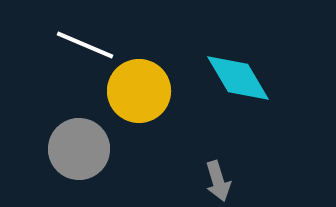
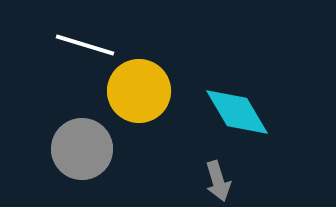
white line: rotated 6 degrees counterclockwise
cyan diamond: moved 1 px left, 34 px down
gray circle: moved 3 px right
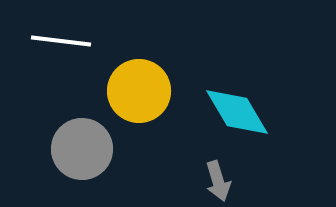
white line: moved 24 px left, 4 px up; rotated 10 degrees counterclockwise
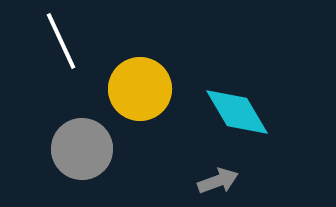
white line: rotated 58 degrees clockwise
yellow circle: moved 1 px right, 2 px up
gray arrow: rotated 93 degrees counterclockwise
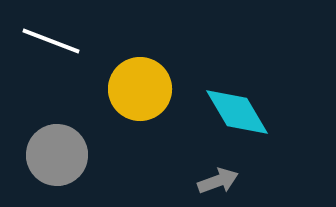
white line: moved 10 px left; rotated 44 degrees counterclockwise
gray circle: moved 25 px left, 6 px down
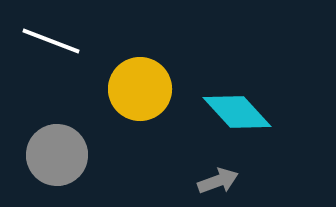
cyan diamond: rotated 12 degrees counterclockwise
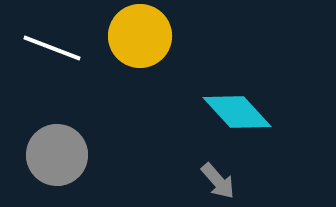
white line: moved 1 px right, 7 px down
yellow circle: moved 53 px up
gray arrow: rotated 69 degrees clockwise
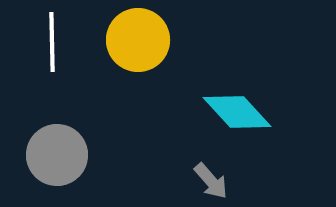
yellow circle: moved 2 px left, 4 px down
white line: moved 6 px up; rotated 68 degrees clockwise
gray arrow: moved 7 px left
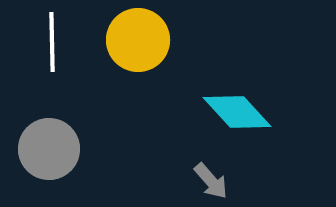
gray circle: moved 8 px left, 6 px up
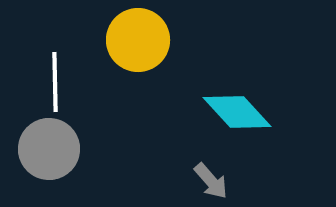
white line: moved 3 px right, 40 px down
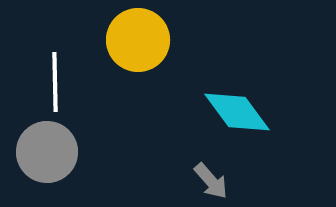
cyan diamond: rotated 6 degrees clockwise
gray circle: moved 2 px left, 3 px down
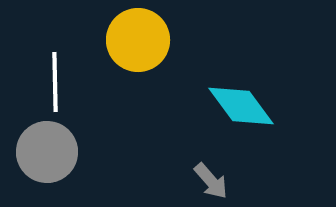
cyan diamond: moved 4 px right, 6 px up
